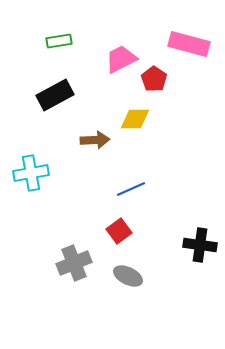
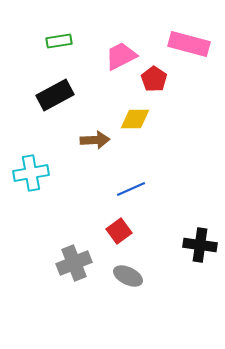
pink trapezoid: moved 3 px up
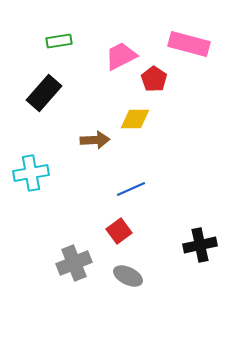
black rectangle: moved 11 px left, 2 px up; rotated 21 degrees counterclockwise
black cross: rotated 20 degrees counterclockwise
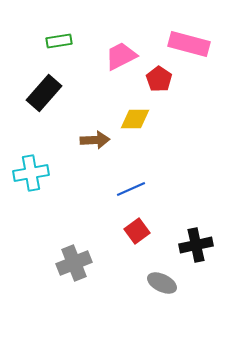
red pentagon: moved 5 px right
red square: moved 18 px right
black cross: moved 4 px left
gray ellipse: moved 34 px right, 7 px down
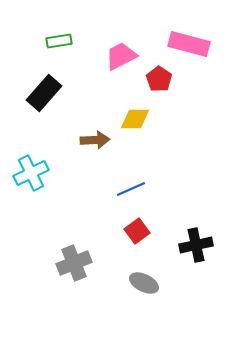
cyan cross: rotated 16 degrees counterclockwise
gray ellipse: moved 18 px left
